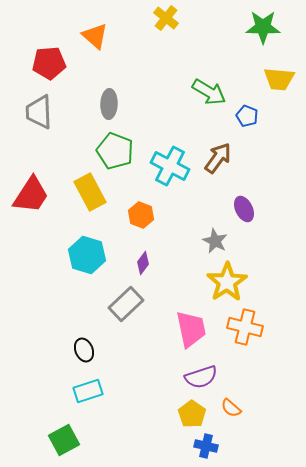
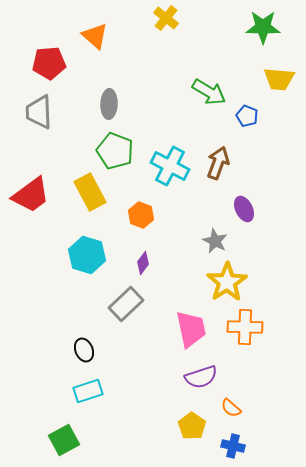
brown arrow: moved 5 px down; rotated 16 degrees counterclockwise
red trapezoid: rotated 21 degrees clockwise
orange cross: rotated 12 degrees counterclockwise
yellow pentagon: moved 12 px down
blue cross: moved 27 px right
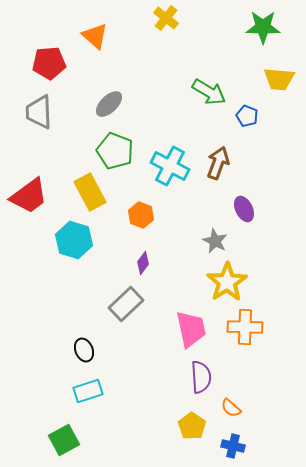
gray ellipse: rotated 44 degrees clockwise
red trapezoid: moved 2 px left, 1 px down
cyan hexagon: moved 13 px left, 15 px up
purple semicircle: rotated 76 degrees counterclockwise
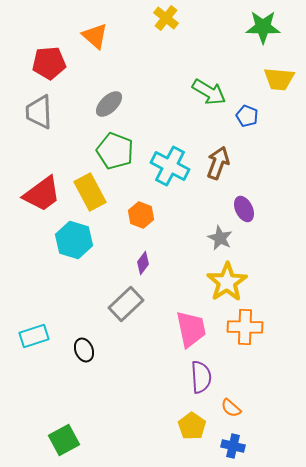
red trapezoid: moved 13 px right, 2 px up
gray star: moved 5 px right, 3 px up
cyan rectangle: moved 54 px left, 55 px up
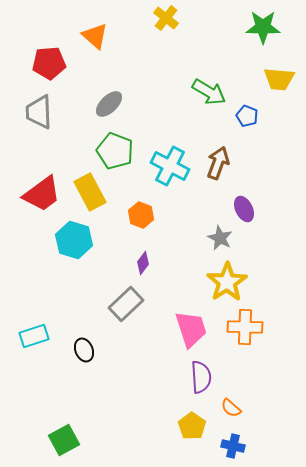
pink trapezoid: rotated 6 degrees counterclockwise
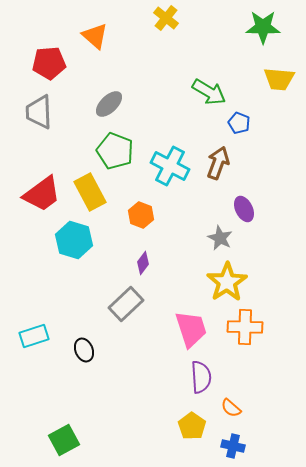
blue pentagon: moved 8 px left, 7 px down
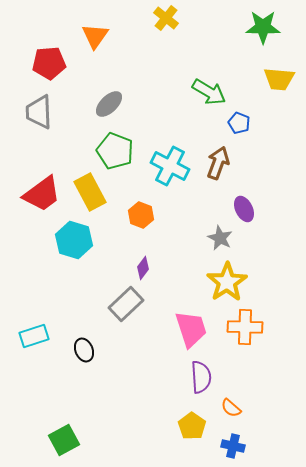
orange triangle: rotated 24 degrees clockwise
purple diamond: moved 5 px down
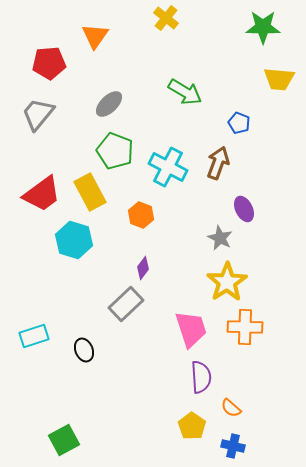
green arrow: moved 24 px left
gray trapezoid: moved 1 px left, 2 px down; rotated 42 degrees clockwise
cyan cross: moved 2 px left, 1 px down
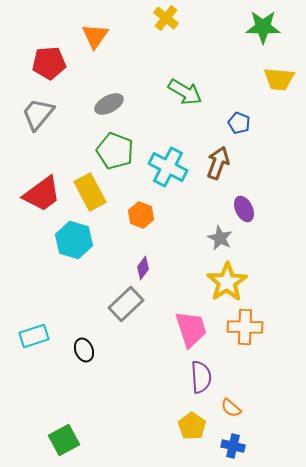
gray ellipse: rotated 16 degrees clockwise
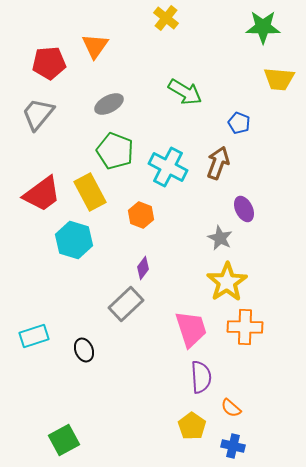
orange triangle: moved 10 px down
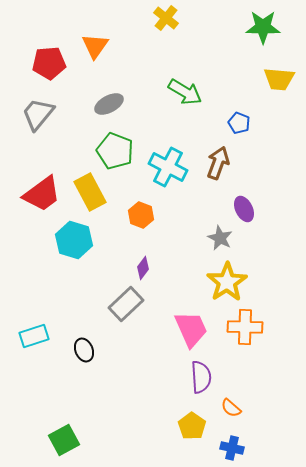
pink trapezoid: rotated 6 degrees counterclockwise
blue cross: moved 1 px left, 2 px down
